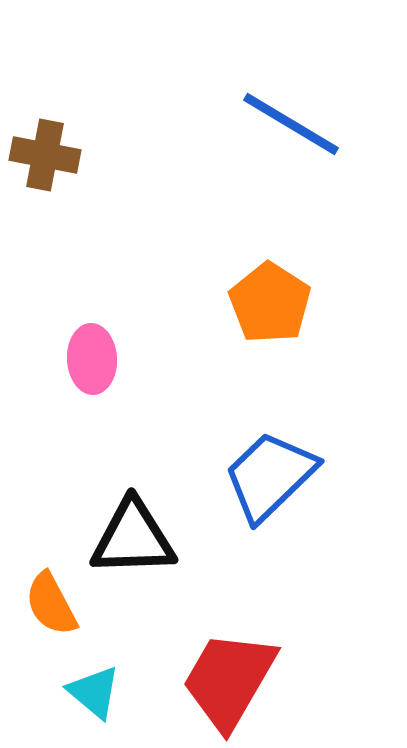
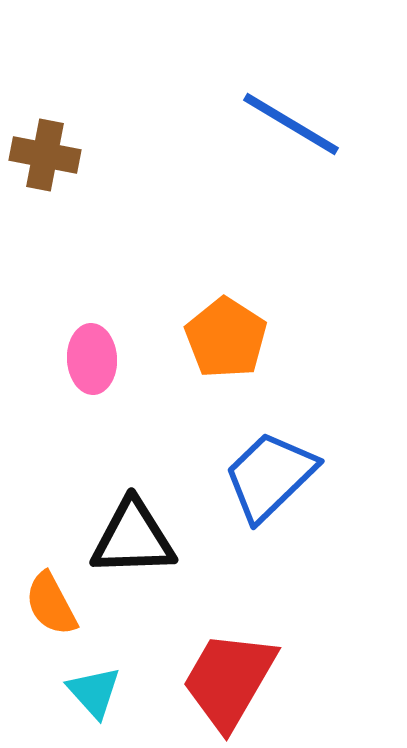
orange pentagon: moved 44 px left, 35 px down
cyan triangle: rotated 8 degrees clockwise
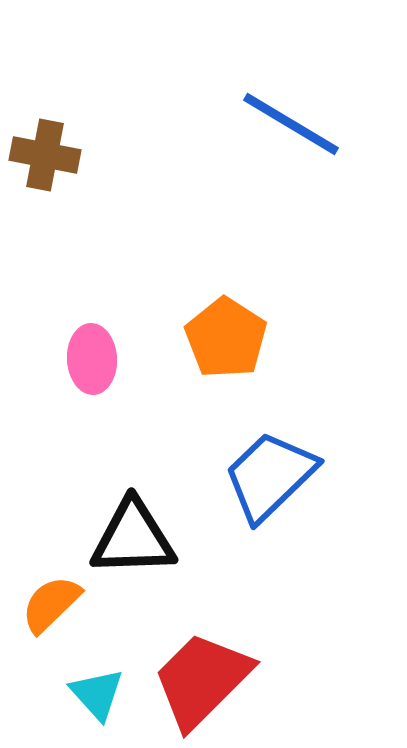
orange semicircle: rotated 74 degrees clockwise
red trapezoid: moved 27 px left; rotated 15 degrees clockwise
cyan triangle: moved 3 px right, 2 px down
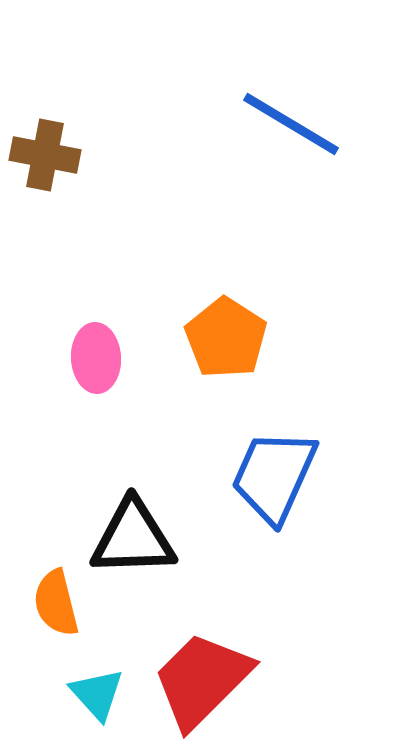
pink ellipse: moved 4 px right, 1 px up
blue trapezoid: moved 4 px right; rotated 22 degrees counterclockwise
orange semicircle: moved 5 px right, 1 px up; rotated 60 degrees counterclockwise
